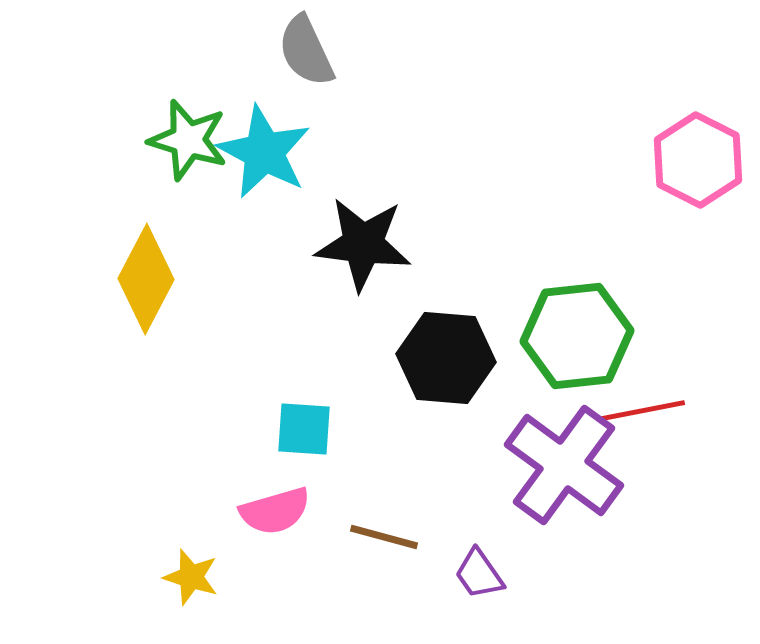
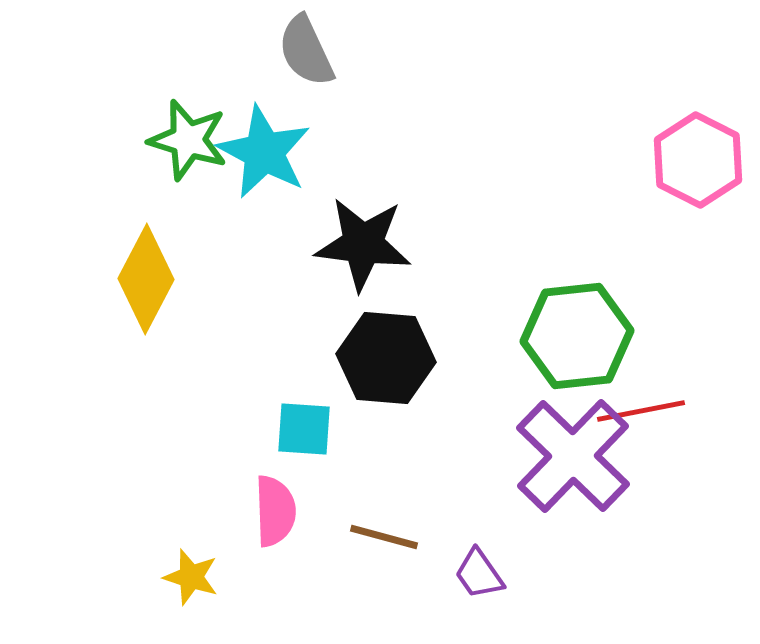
black hexagon: moved 60 px left
purple cross: moved 9 px right, 9 px up; rotated 8 degrees clockwise
pink semicircle: rotated 76 degrees counterclockwise
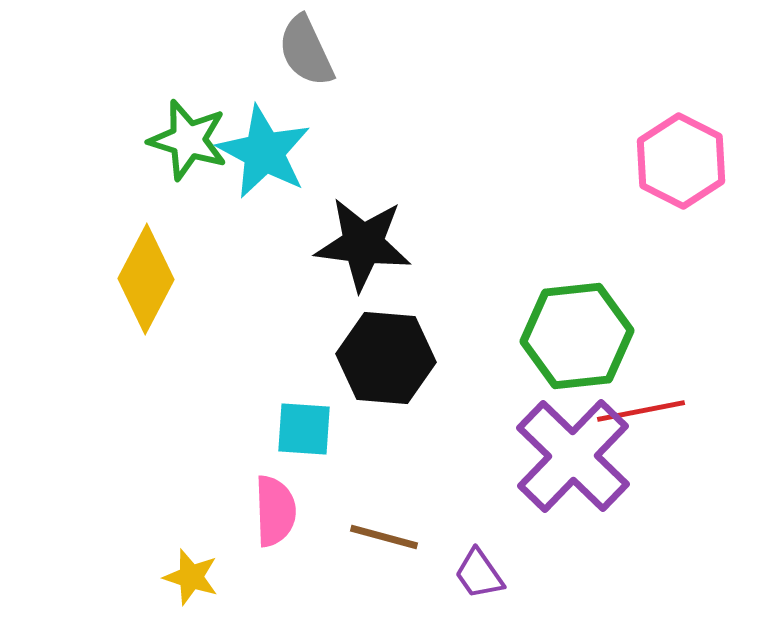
pink hexagon: moved 17 px left, 1 px down
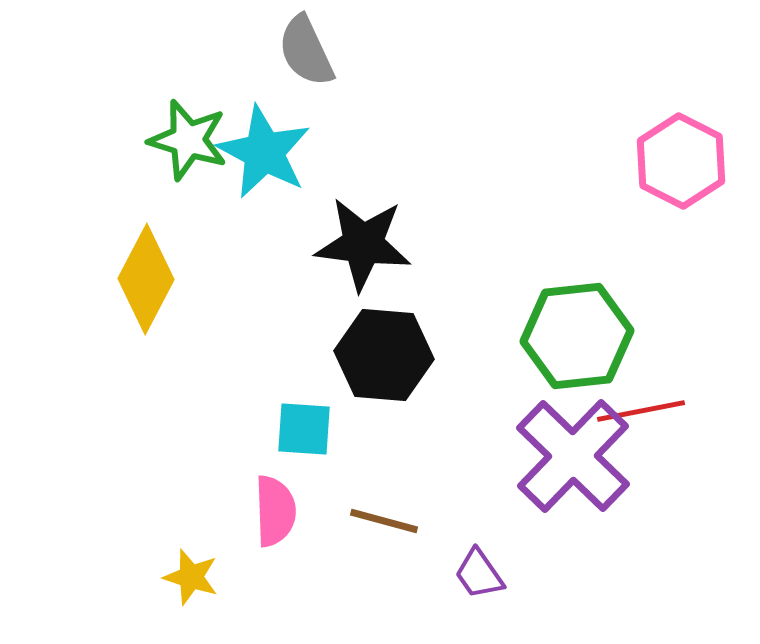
black hexagon: moved 2 px left, 3 px up
brown line: moved 16 px up
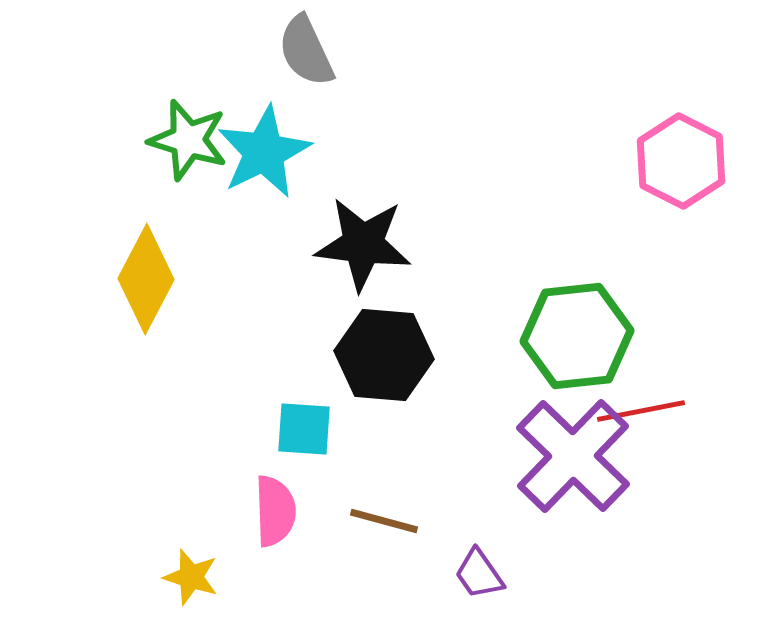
cyan star: rotated 18 degrees clockwise
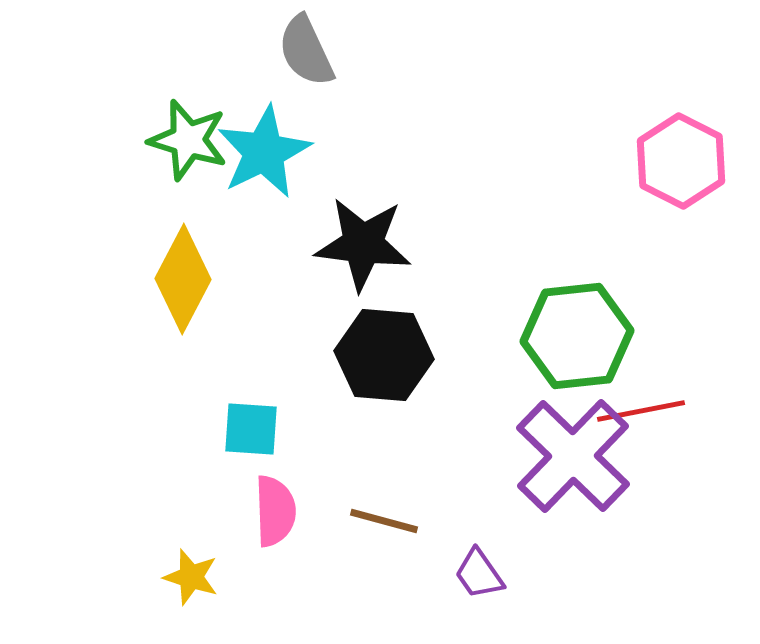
yellow diamond: moved 37 px right
cyan square: moved 53 px left
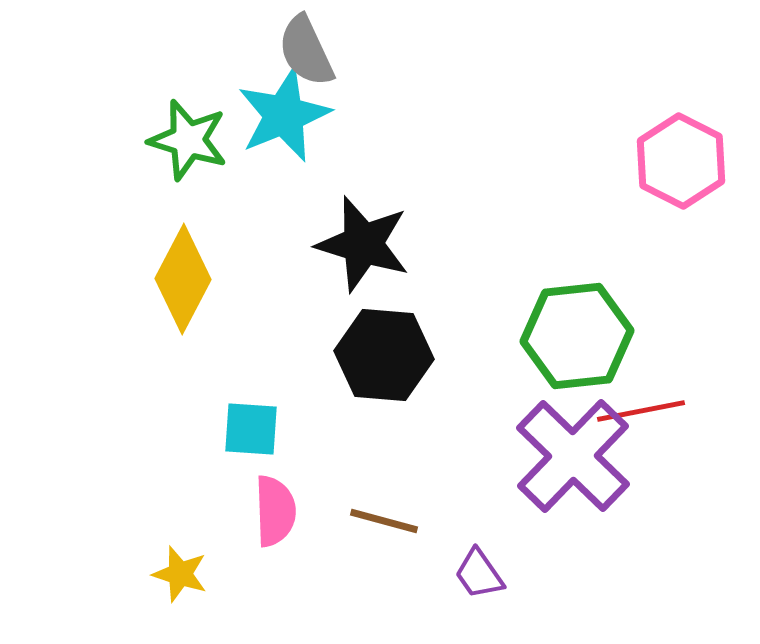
cyan star: moved 20 px right, 37 px up; rotated 4 degrees clockwise
black star: rotated 10 degrees clockwise
yellow star: moved 11 px left, 3 px up
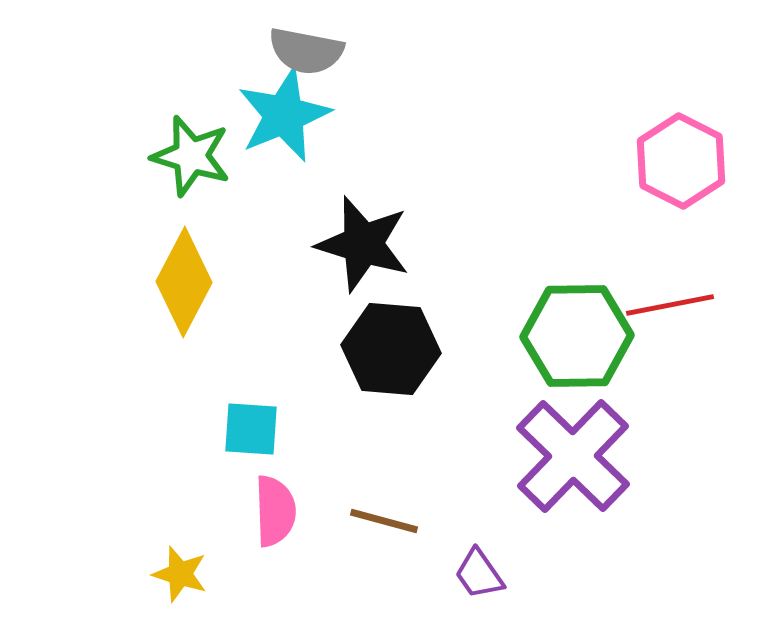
gray semicircle: rotated 54 degrees counterclockwise
green star: moved 3 px right, 16 px down
yellow diamond: moved 1 px right, 3 px down
green hexagon: rotated 5 degrees clockwise
black hexagon: moved 7 px right, 6 px up
red line: moved 29 px right, 106 px up
